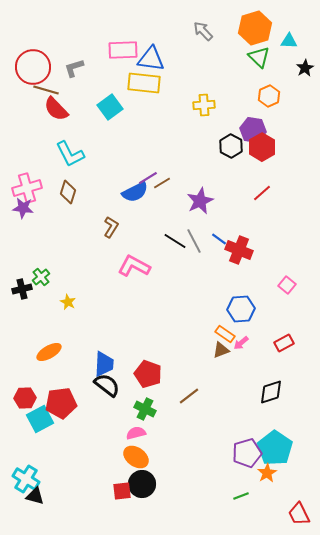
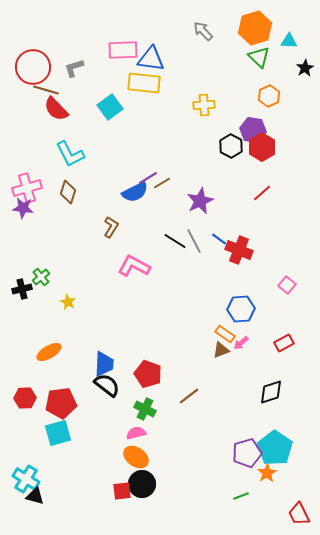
cyan square at (40, 419): moved 18 px right, 14 px down; rotated 12 degrees clockwise
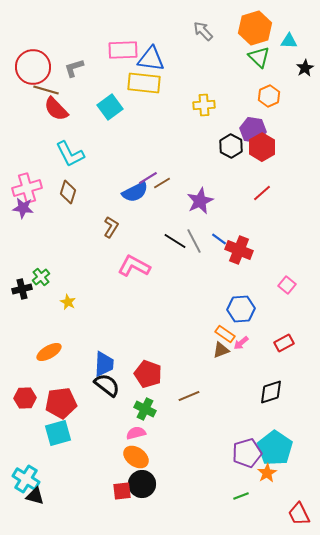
brown line at (189, 396): rotated 15 degrees clockwise
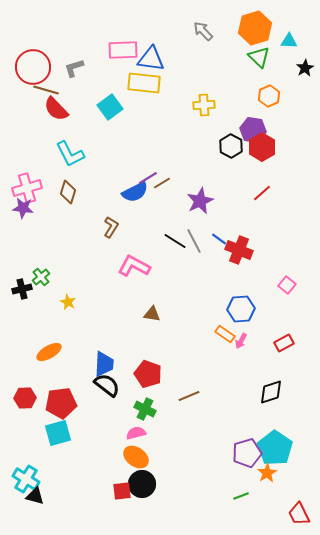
pink arrow at (241, 343): moved 2 px up; rotated 21 degrees counterclockwise
brown triangle at (221, 350): moved 69 px left, 36 px up; rotated 30 degrees clockwise
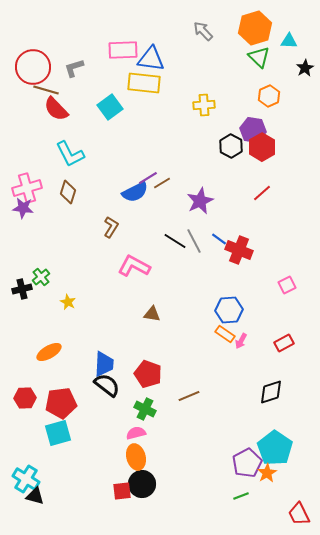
pink square at (287, 285): rotated 24 degrees clockwise
blue hexagon at (241, 309): moved 12 px left, 1 px down
purple pentagon at (247, 453): moved 10 px down; rotated 12 degrees counterclockwise
orange ellipse at (136, 457): rotated 40 degrees clockwise
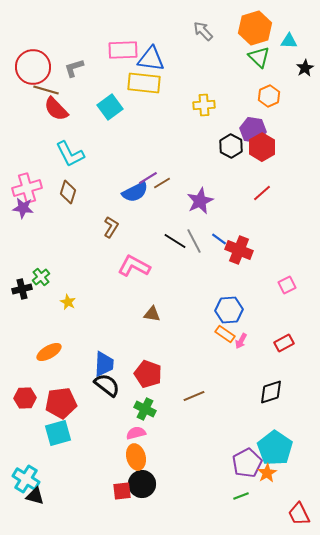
brown line at (189, 396): moved 5 px right
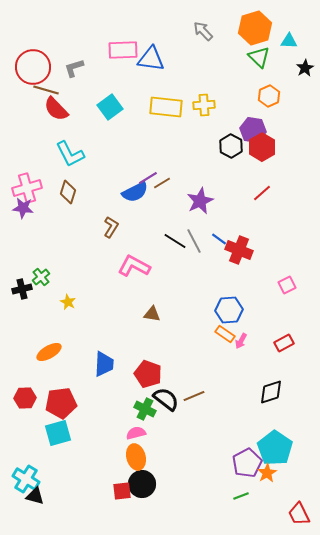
yellow rectangle at (144, 83): moved 22 px right, 24 px down
black semicircle at (107, 385): moved 59 px right, 14 px down
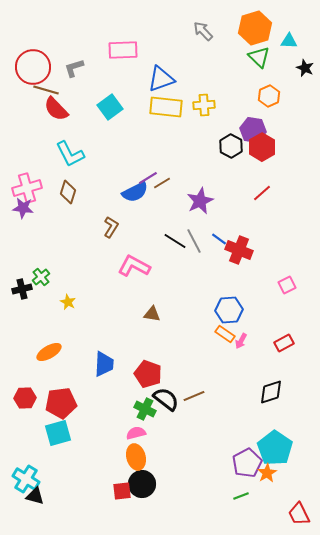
blue triangle at (151, 59): moved 10 px right, 20 px down; rotated 28 degrees counterclockwise
black star at (305, 68): rotated 18 degrees counterclockwise
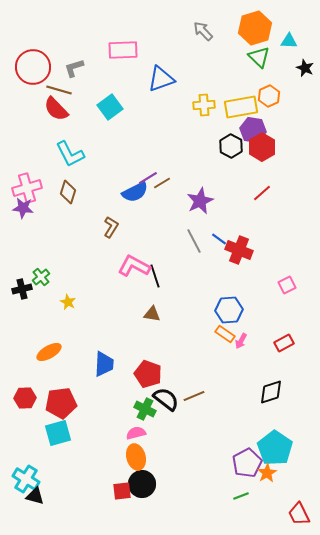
brown line at (46, 90): moved 13 px right
yellow rectangle at (166, 107): moved 75 px right; rotated 16 degrees counterclockwise
black line at (175, 241): moved 20 px left, 35 px down; rotated 40 degrees clockwise
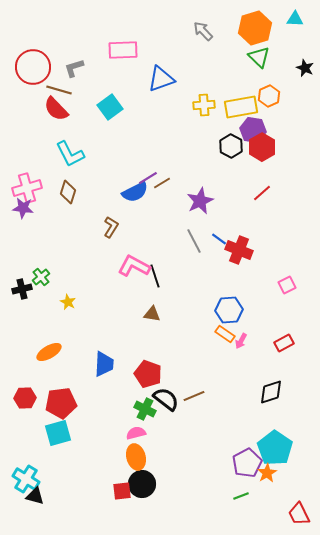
cyan triangle at (289, 41): moved 6 px right, 22 px up
